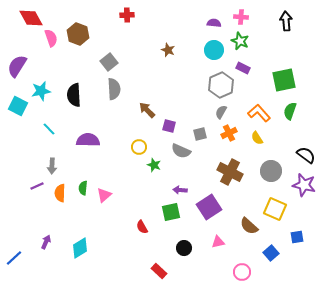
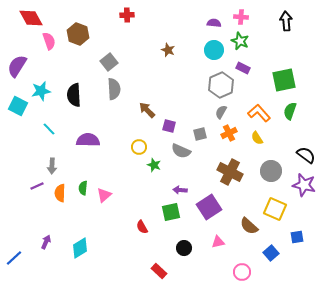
pink semicircle at (51, 38): moved 2 px left, 3 px down
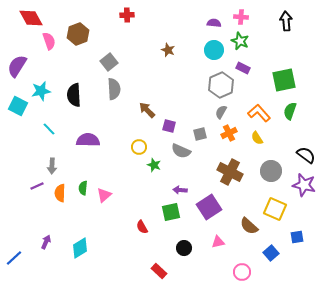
brown hexagon at (78, 34): rotated 20 degrees clockwise
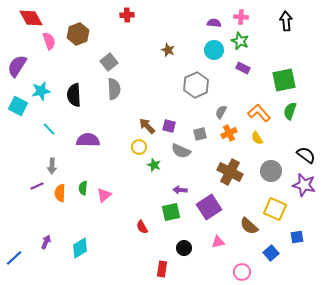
gray hexagon at (221, 85): moved 25 px left
brown arrow at (147, 110): moved 16 px down
red rectangle at (159, 271): moved 3 px right, 2 px up; rotated 56 degrees clockwise
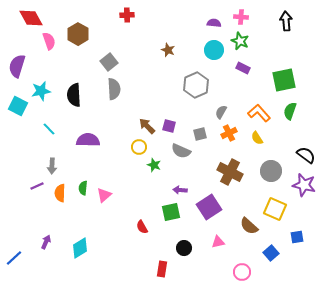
brown hexagon at (78, 34): rotated 10 degrees counterclockwise
purple semicircle at (17, 66): rotated 15 degrees counterclockwise
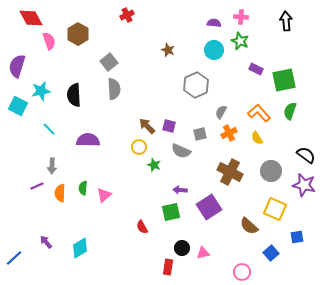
red cross at (127, 15): rotated 24 degrees counterclockwise
purple rectangle at (243, 68): moved 13 px right, 1 px down
purple arrow at (46, 242): rotated 64 degrees counterclockwise
pink triangle at (218, 242): moved 15 px left, 11 px down
black circle at (184, 248): moved 2 px left
red rectangle at (162, 269): moved 6 px right, 2 px up
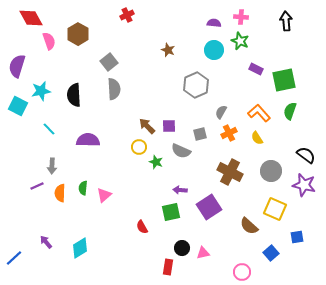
purple square at (169, 126): rotated 16 degrees counterclockwise
green star at (154, 165): moved 2 px right, 3 px up
